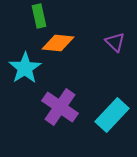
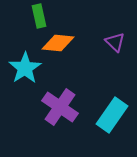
cyan rectangle: rotated 8 degrees counterclockwise
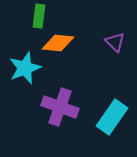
green rectangle: rotated 20 degrees clockwise
cyan star: rotated 12 degrees clockwise
purple cross: rotated 15 degrees counterclockwise
cyan rectangle: moved 2 px down
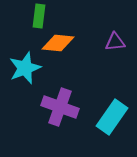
purple triangle: rotated 50 degrees counterclockwise
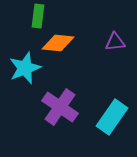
green rectangle: moved 1 px left
purple cross: rotated 15 degrees clockwise
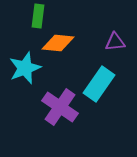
cyan rectangle: moved 13 px left, 33 px up
